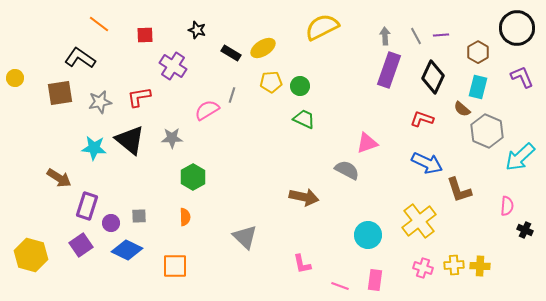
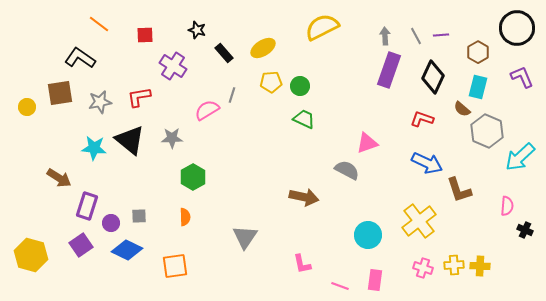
black rectangle at (231, 53): moved 7 px left; rotated 18 degrees clockwise
yellow circle at (15, 78): moved 12 px right, 29 px down
gray triangle at (245, 237): rotated 20 degrees clockwise
orange square at (175, 266): rotated 8 degrees counterclockwise
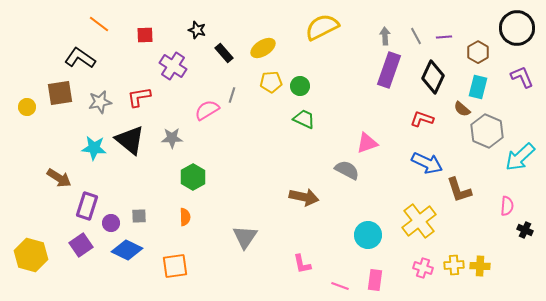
purple line at (441, 35): moved 3 px right, 2 px down
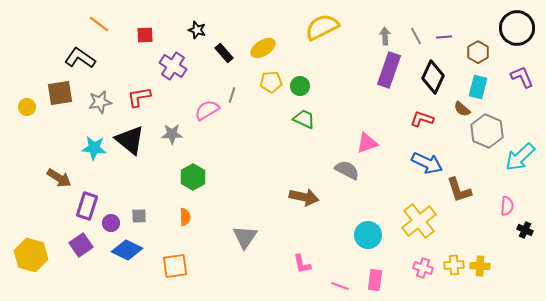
gray star at (172, 138): moved 4 px up
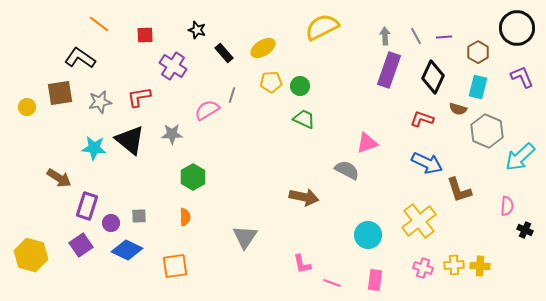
brown semicircle at (462, 109): moved 4 px left; rotated 24 degrees counterclockwise
pink line at (340, 286): moved 8 px left, 3 px up
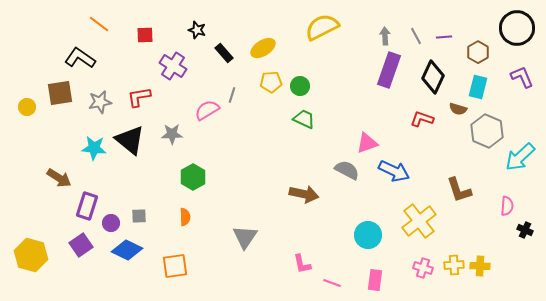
blue arrow at (427, 163): moved 33 px left, 8 px down
brown arrow at (304, 197): moved 3 px up
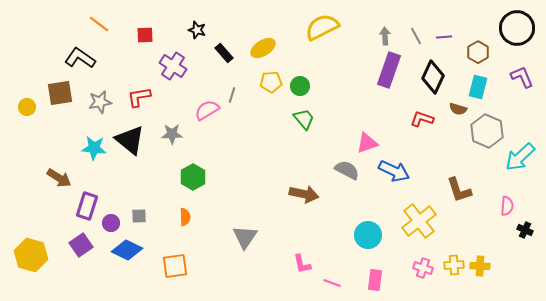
green trapezoid at (304, 119): rotated 25 degrees clockwise
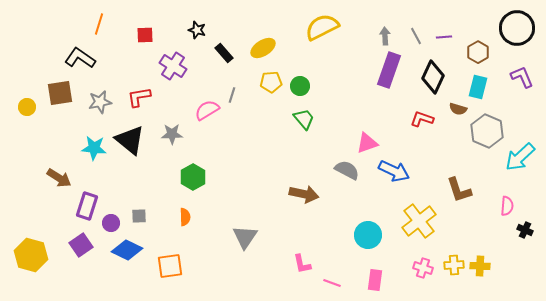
orange line at (99, 24): rotated 70 degrees clockwise
orange square at (175, 266): moved 5 px left
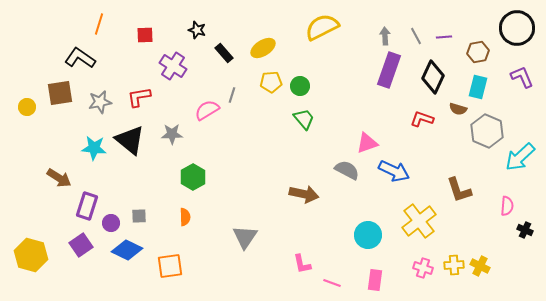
brown hexagon at (478, 52): rotated 20 degrees clockwise
yellow cross at (480, 266): rotated 24 degrees clockwise
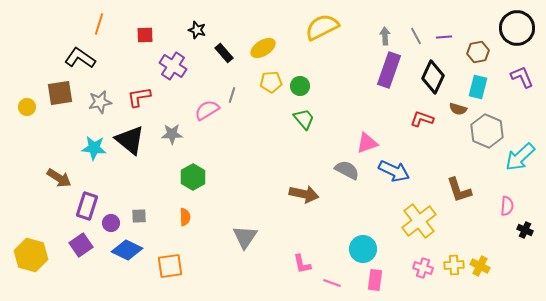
cyan circle at (368, 235): moved 5 px left, 14 px down
